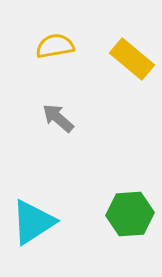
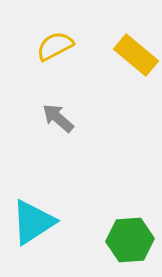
yellow semicircle: rotated 18 degrees counterclockwise
yellow rectangle: moved 4 px right, 4 px up
green hexagon: moved 26 px down
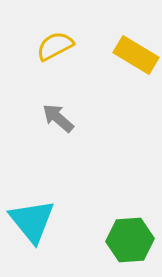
yellow rectangle: rotated 9 degrees counterclockwise
cyan triangle: moved 1 px left, 1 px up; rotated 36 degrees counterclockwise
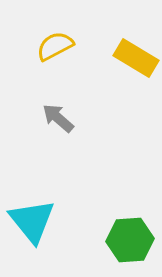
yellow rectangle: moved 3 px down
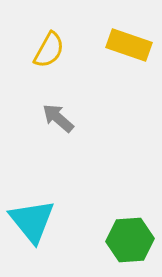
yellow semicircle: moved 6 px left, 4 px down; rotated 147 degrees clockwise
yellow rectangle: moved 7 px left, 13 px up; rotated 12 degrees counterclockwise
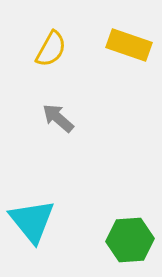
yellow semicircle: moved 2 px right, 1 px up
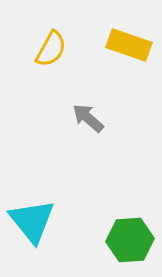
gray arrow: moved 30 px right
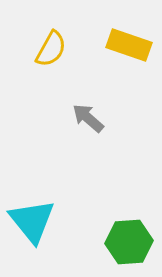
green hexagon: moved 1 px left, 2 px down
